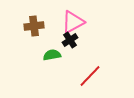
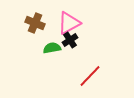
pink triangle: moved 4 px left, 1 px down
brown cross: moved 1 px right, 3 px up; rotated 30 degrees clockwise
green semicircle: moved 7 px up
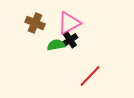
green semicircle: moved 4 px right, 3 px up
